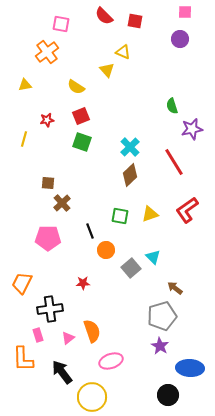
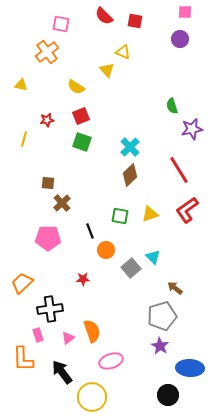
yellow triangle at (25, 85): moved 4 px left; rotated 24 degrees clockwise
red line at (174, 162): moved 5 px right, 8 px down
orange trapezoid at (22, 283): rotated 20 degrees clockwise
red star at (83, 283): moved 4 px up
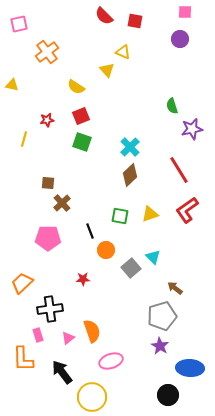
pink square at (61, 24): moved 42 px left; rotated 24 degrees counterclockwise
yellow triangle at (21, 85): moved 9 px left
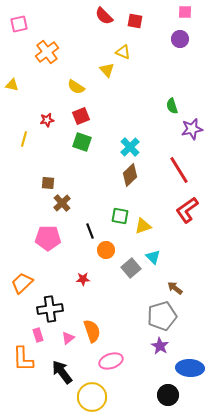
yellow triangle at (150, 214): moved 7 px left, 12 px down
